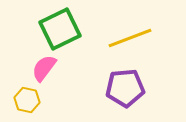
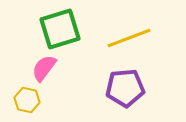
green square: rotated 9 degrees clockwise
yellow line: moved 1 px left
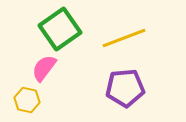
green square: rotated 18 degrees counterclockwise
yellow line: moved 5 px left
